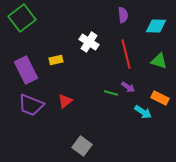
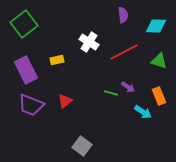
green square: moved 2 px right, 6 px down
red line: moved 2 px left, 2 px up; rotated 76 degrees clockwise
yellow rectangle: moved 1 px right
orange rectangle: moved 1 px left, 2 px up; rotated 42 degrees clockwise
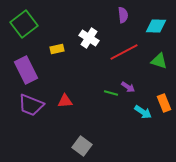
white cross: moved 4 px up
yellow rectangle: moved 11 px up
orange rectangle: moved 5 px right, 7 px down
red triangle: rotated 35 degrees clockwise
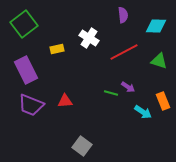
orange rectangle: moved 1 px left, 2 px up
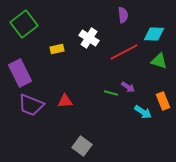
cyan diamond: moved 2 px left, 8 px down
purple rectangle: moved 6 px left, 3 px down
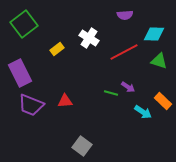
purple semicircle: moved 2 px right; rotated 91 degrees clockwise
yellow rectangle: rotated 24 degrees counterclockwise
orange rectangle: rotated 24 degrees counterclockwise
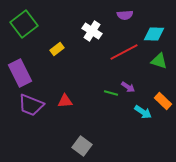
white cross: moved 3 px right, 7 px up
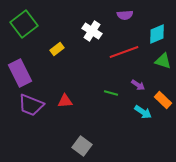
cyan diamond: moved 3 px right; rotated 25 degrees counterclockwise
red line: rotated 8 degrees clockwise
green triangle: moved 4 px right
purple arrow: moved 10 px right, 2 px up
orange rectangle: moved 1 px up
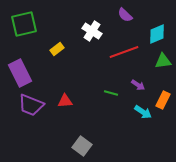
purple semicircle: rotated 49 degrees clockwise
green square: rotated 24 degrees clockwise
green triangle: rotated 24 degrees counterclockwise
orange rectangle: rotated 72 degrees clockwise
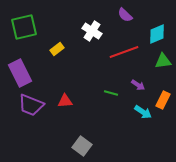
green square: moved 3 px down
